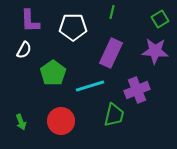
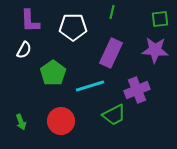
green square: rotated 24 degrees clockwise
purple star: moved 1 px up
green trapezoid: rotated 50 degrees clockwise
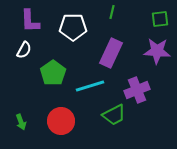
purple star: moved 2 px right, 1 px down
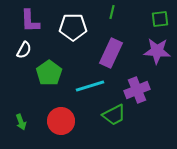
green pentagon: moved 4 px left
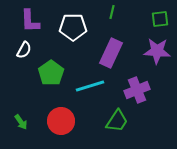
green pentagon: moved 2 px right
green trapezoid: moved 3 px right, 6 px down; rotated 30 degrees counterclockwise
green arrow: rotated 14 degrees counterclockwise
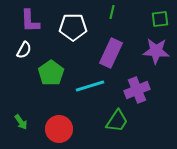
purple star: moved 1 px left
red circle: moved 2 px left, 8 px down
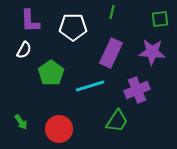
purple star: moved 4 px left, 1 px down
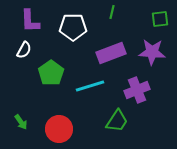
purple rectangle: rotated 44 degrees clockwise
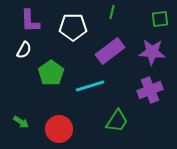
purple rectangle: moved 1 px left, 2 px up; rotated 16 degrees counterclockwise
purple cross: moved 13 px right
green arrow: rotated 21 degrees counterclockwise
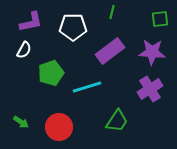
purple L-shape: moved 1 px right, 1 px down; rotated 100 degrees counterclockwise
green pentagon: rotated 15 degrees clockwise
cyan line: moved 3 px left, 1 px down
purple cross: moved 1 px up; rotated 10 degrees counterclockwise
red circle: moved 2 px up
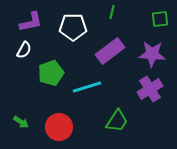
purple star: moved 2 px down
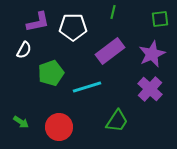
green line: moved 1 px right
purple L-shape: moved 7 px right
purple star: rotated 28 degrees counterclockwise
purple cross: rotated 15 degrees counterclockwise
